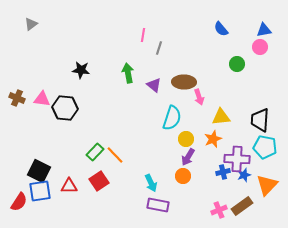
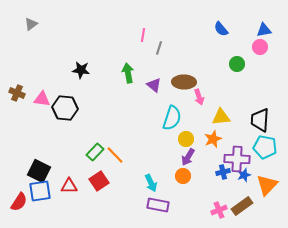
brown cross: moved 5 px up
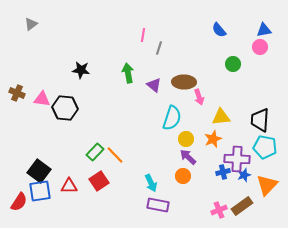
blue semicircle: moved 2 px left, 1 px down
green circle: moved 4 px left
purple arrow: rotated 102 degrees clockwise
black square: rotated 10 degrees clockwise
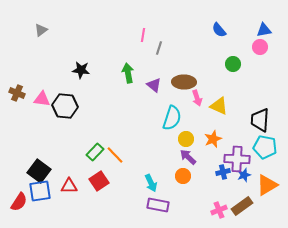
gray triangle: moved 10 px right, 6 px down
pink arrow: moved 2 px left, 1 px down
black hexagon: moved 2 px up
yellow triangle: moved 2 px left, 11 px up; rotated 30 degrees clockwise
orange triangle: rotated 15 degrees clockwise
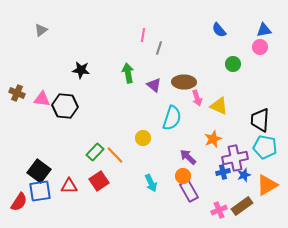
yellow circle: moved 43 px left, 1 px up
purple cross: moved 2 px left, 1 px up; rotated 15 degrees counterclockwise
purple rectangle: moved 31 px right, 14 px up; rotated 50 degrees clockwise
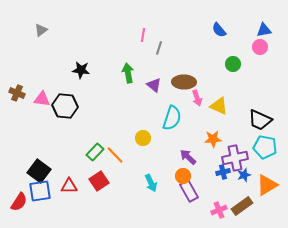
black trapezoid: rotated 70 degrees counterclockwise
orange star: rotated 18 degrees clockwise
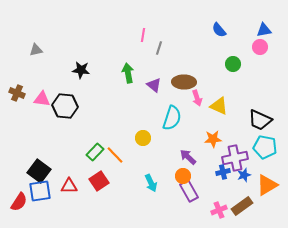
gray triangle: moved 5 px left, 20 px down; rotated 24 degrees clockwise
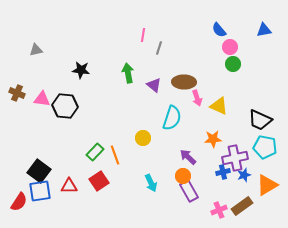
pink circle: moved 30 px left
orange line: rotated 24 degrees clockwise
